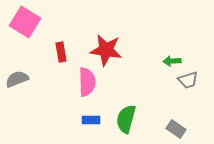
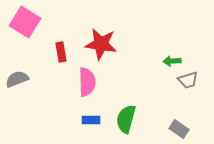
red star: moved 5 px left, 6 px up
gray rectangle: moved 3 px right
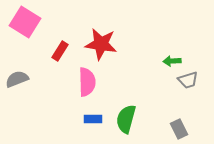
red rectangle: moved 1 px left, 1 px up; rotated 42 degrees clockwise
blue rectangle: moved 2 px right, 1 px up
gray rectangle: rotated 30 degrees clockwise
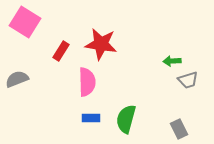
red rectangle: moved 1 px right
blue rectangle: moved 2 px left, 1 px up
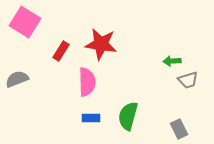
green semicircle: moved 2 px right, 3 px up
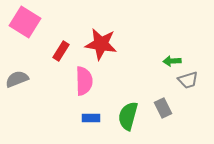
pink semicircle: moved 3 px left, 1 px up
gray rectangle: moved 16 px left, 21 px up
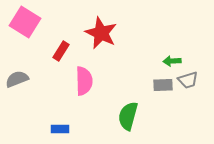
red star: moved 11 px up; rotated 16 degrees clockwise
gray rectangle: moved 23 px up; rotated 66 degrees counterclockwise
blue rectangle: moved 31 px left, 11 px down
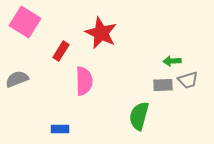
green semicircle: moved 11 px right
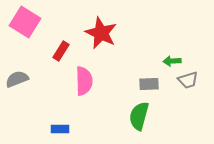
gray rectangle: moved 14 px left, 1 px up
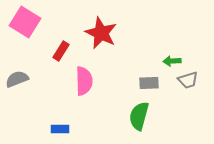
gray rectangle: moved 1 px up
